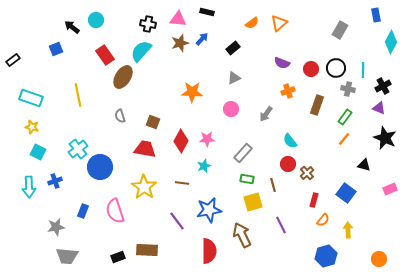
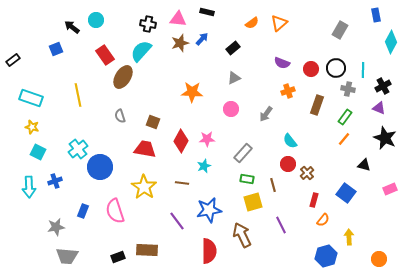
yellow arrow at (348, 230): moved 1 px right, 7 px down
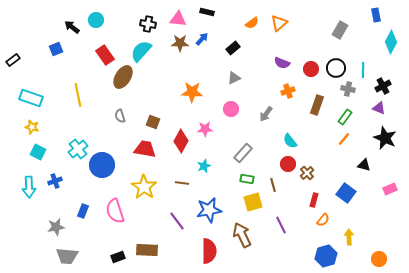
brown star at (180, 43): rotated 18 degrees clockwise
pink star at (207, 139): moved 2 px left, 10 px up
blue circle at (100, 167): moved 2 px right, 2 px up
